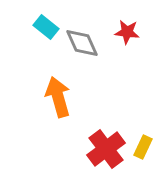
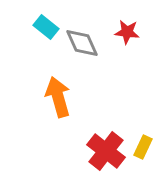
red cross: moved 2 px down; rotated 15 degrees counterclockwise
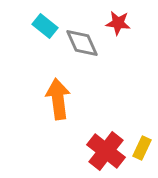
cyan rectangle: moved 1 px left, 1 px up
red star: moved 9 px left, 9 px up
orange arrow: moved 2 px down; rotated 9 degrees clockwise
yellow rectangle: moved 1 px left, 1 px down
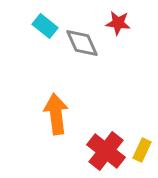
orange arrow: moved 2 px left, 15 px down
yellow rectangle: moved 2 px down
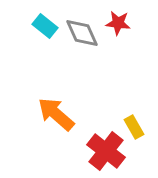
gray diamond: moved 10 px up
orange arrow: rotated 42 degrees counterclockwise
yellow rectangle: moved 8 px left, 23 px up; rotated 55 degrees counterclockwise
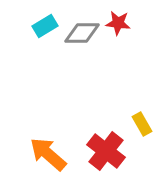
cyan rectangle: rotated 70 degrees counterclockwise
gray diamond: rotated 66 degrees counterclockwise
orange arrow: moved 8 px left, 40 px down
yellow rectangle: moved 8 px right, 3 px up
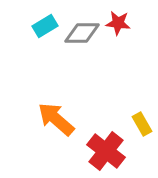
orange arrow: moved 8 px right, 35 px up
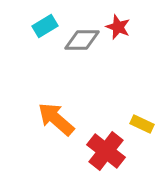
red star: moved 4 px down; rotated 15 degrees clockwise
gray diamond: moved 7 px down
yellow rectangle: rotated 35 degrees counterclockwise
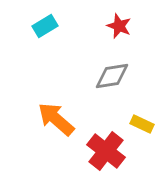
red star: moved 1 px right, 1 px up
gray diamond: moved 30 px right, 36 px down; rotated 9 degrees counterclockwise
